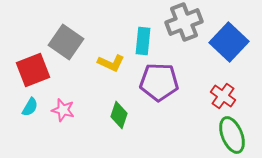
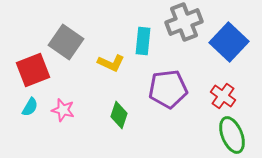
purple pentagon: moved 9 px right, 7 px down; rotated 9 degrees counterclockwise
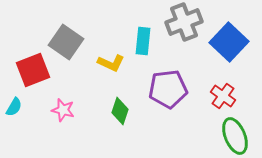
cyan semicircle: moved 16 px left
green diamond: moved 1 px right, 4 px up
green ellipse: moved 3 px right, 1 px down
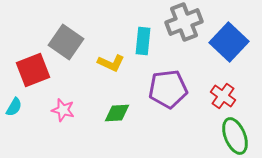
green diamond: moved 3 px left, 2 px down; rotated 68 degrees clockwise
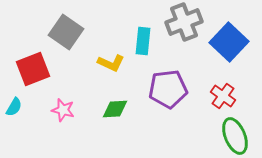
gray square: moved 10 px up
red square: moved 1 px up
green diamond: moved 2 px left, 4 px up
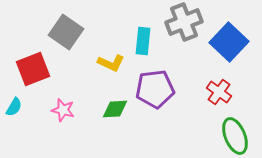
purple pentagon: moved 13 px left
red cross: moved 4 px left, 4 px up
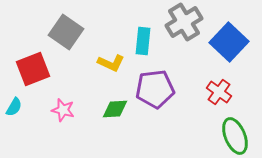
gray cross: rotated 9 degrees counterclockwise
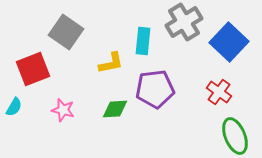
yellow L-shape: rotated 36 degrees counterclockwise
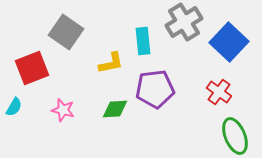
cyan rectangle: rotated 12 degrees counterclockwise
red square: moved 1 px left, 1 px up
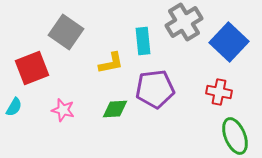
red cross: rotated 25 degrees counterclockwise
